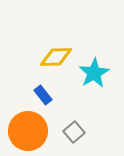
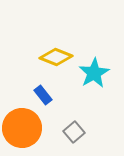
yellow diamond: rotated 24 degrees clockwise
orange circle: moved 6 px left, 3 px up
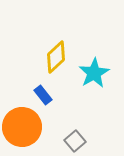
yellow diamond: rotated 64 degrees counterclockwise
orange circle: moved 1 px up
gray square: moved 1 px right, 9 px down
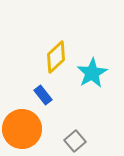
cyan star: moved 2 px left
orange circle: moved 2 px down
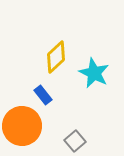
cyan star: moved 2 px right; rotated 16 degrees counterclockwise
orange circle: moved 3 px up
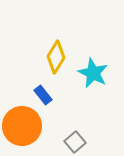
yellow diamond: rotated 16 degrees counterclockwise
cyan star: moved 1 px left
gray square: moved 1 px down
